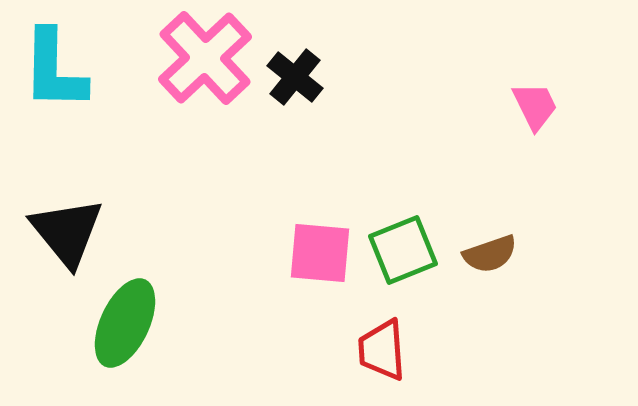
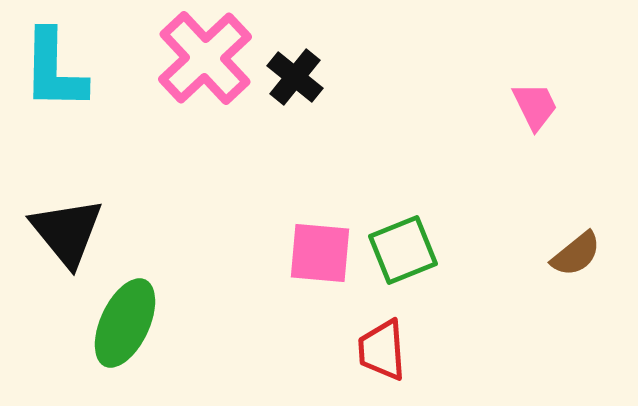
brown semicircle: moved 86 px right; rotated 20 degrees counterclockwise
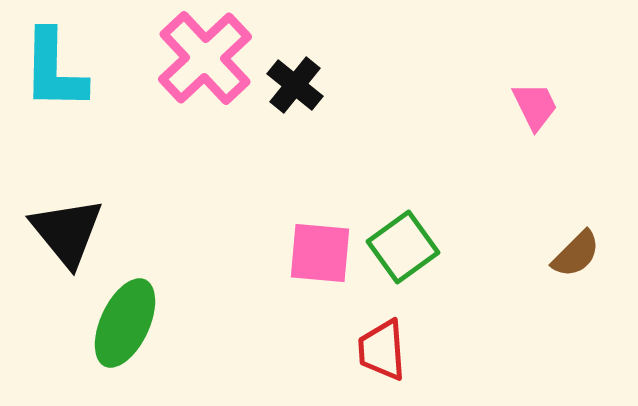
black cross: moved 8 px down
green square: moved 3 px up; rotated 14 degrees counterclockwise
brown semicircle: rotated 6 degrees counterclockwise
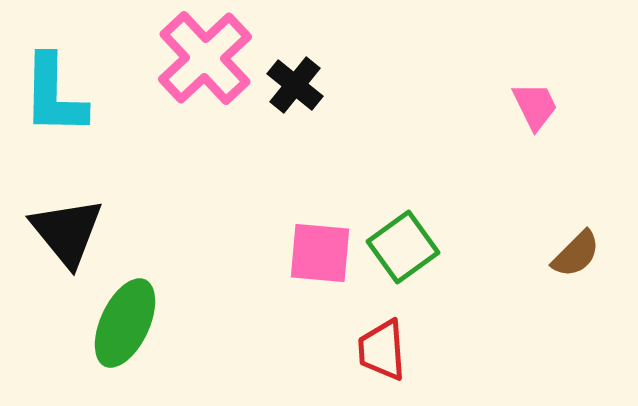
cyan L-shape: moved 25 px down
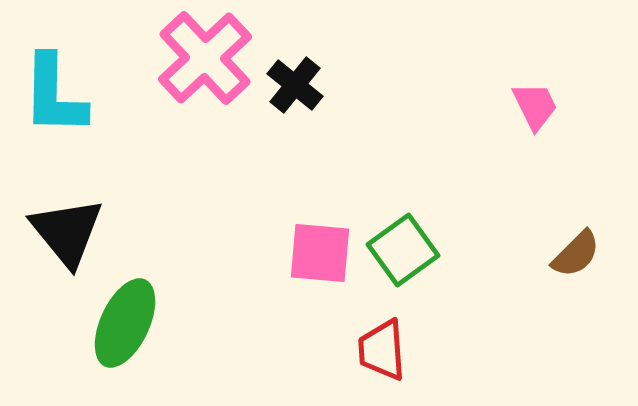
green square: moved 3 px down
